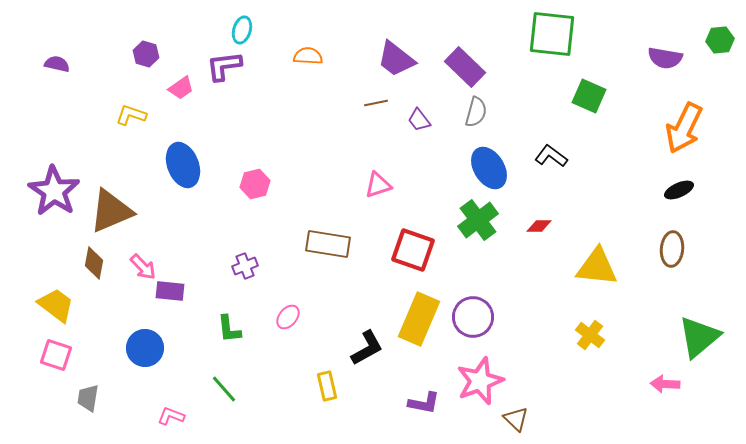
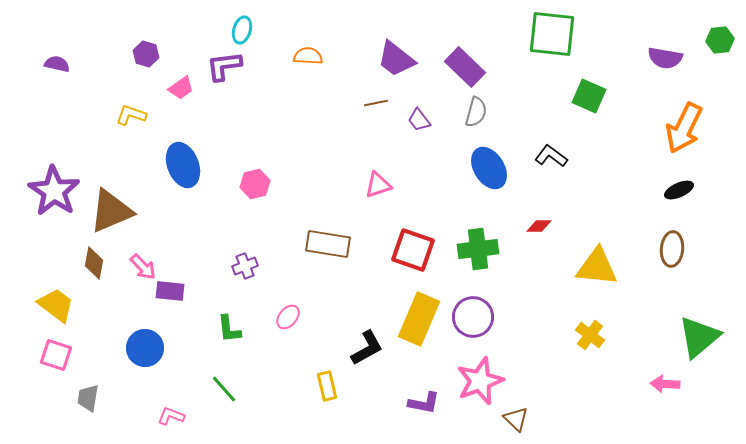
green cross at (478, 220): moved 29 px down; rotated 30 degrees clockwise
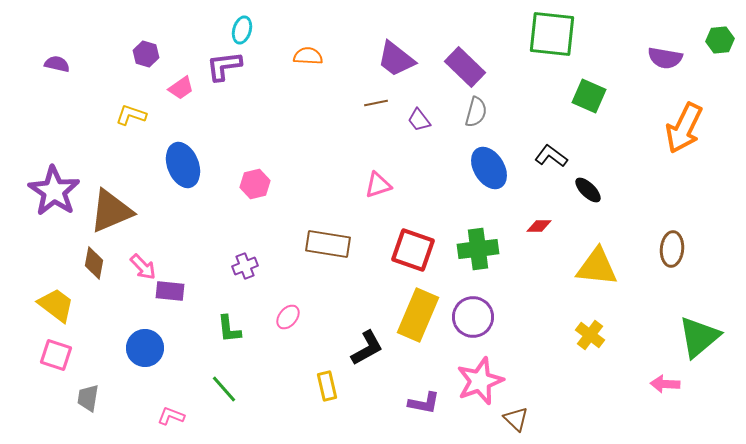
black ellipse at (679, 190): moved 91 px left; rotated 68 degrees clockwise
yellow rectangle at (419, 319): moved 1 px left, 4 px up
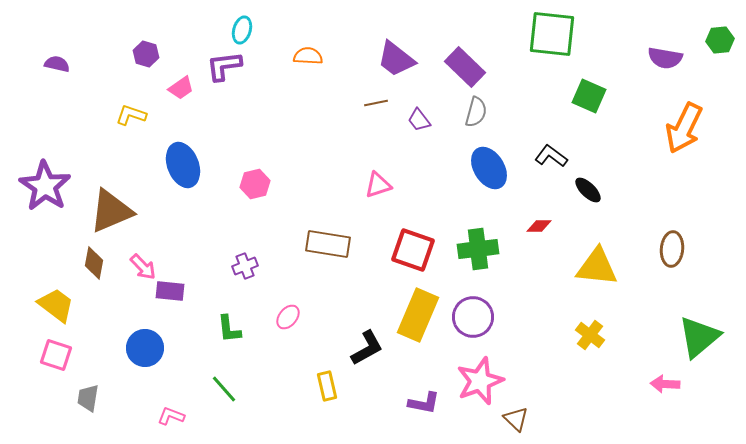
purple star at (54, 191): moved 9 px left, 5 px up
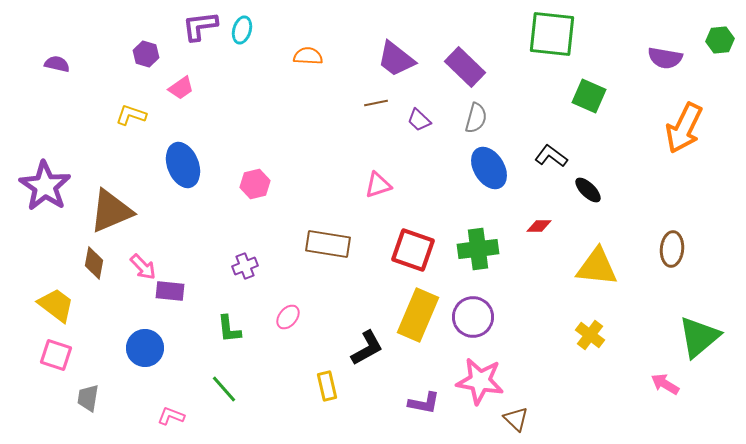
purple L-shape at (224, 66): moved 24 px left, 40 px up
gray semicircle at (476, 112): moved 6 px down
purple trapezoid at (419, 120): rotated 10 degrees counterclockwise
pink star at (480, 381): rotated 30 degrees clockwise
pink arrow at (665, 384): rotated 28 degrees clockwise
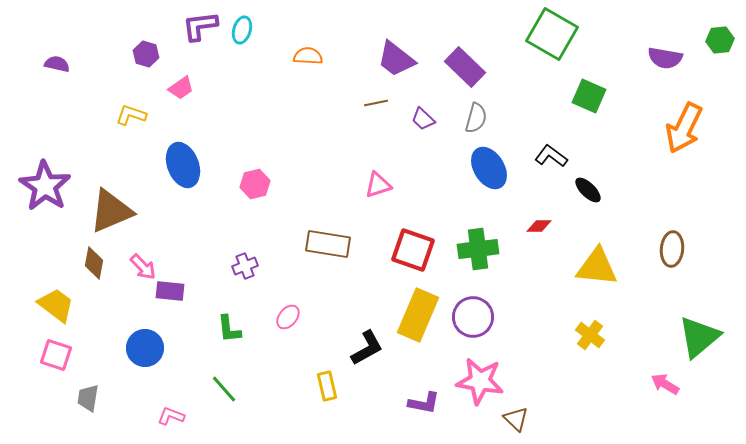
green square at (552, 34): rotated 24 degrees clockwise
purple trapezoid at (419, 120): moved 4 px right, 1 px up
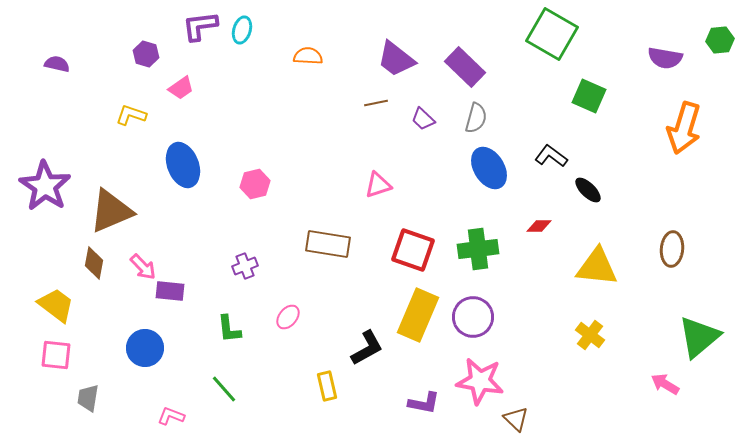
orange arrow at (684, 128): rotated 9 degrees counterclockwise
pink square at (56, 355): rotated 12 degrees counterclockwise
